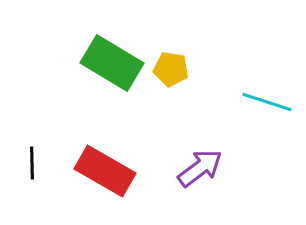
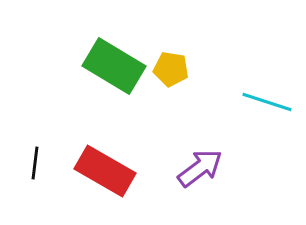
green rectangle: moved 2 px right, 3 px down
black line: moved 3 px right; rotated 8 degrees clockwise
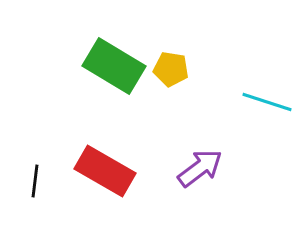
black line: moved 18 px down
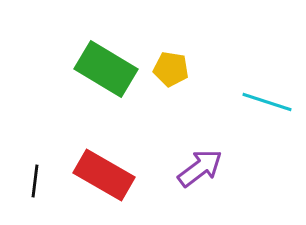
green rectangle: moved 8 px left, 3 px down
red rectangle: moved 1 px left, 4 px down
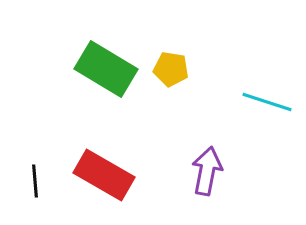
purple arrow: moved 7 px right, 3 px down; rotated 42 degrees counterclockwise
black line: rotated 12 degrees counterclockwise
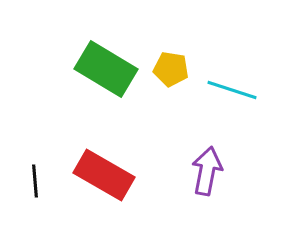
cyan line: moved 35 px left, 12 px up
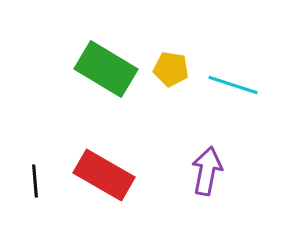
cyan line: moved 1 px right, 5 px up
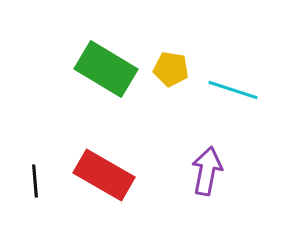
cyan line: moved 5 px down
